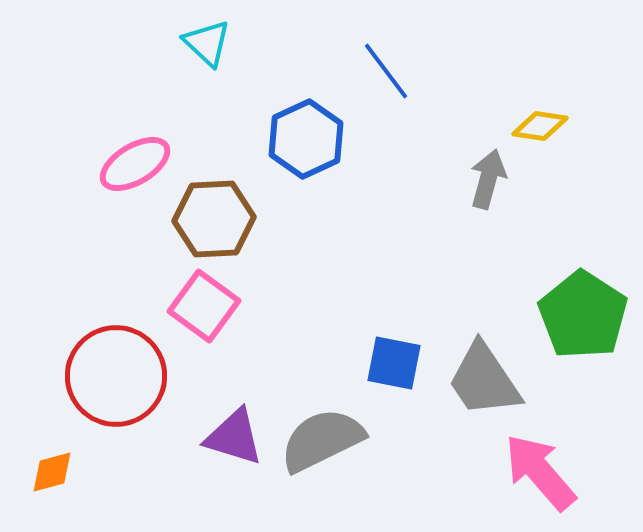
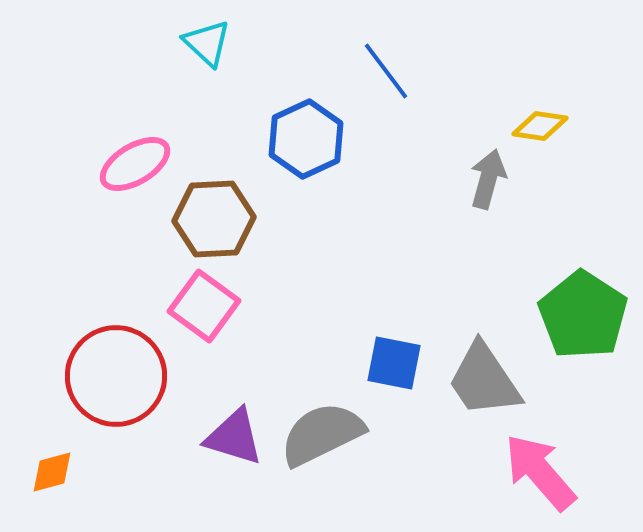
gray semicircle: moved 6 px up
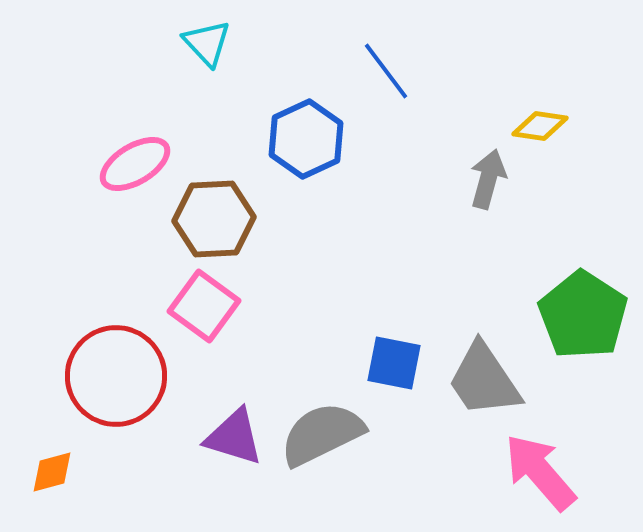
cyan triangle: rotated 4 degrees clockwise
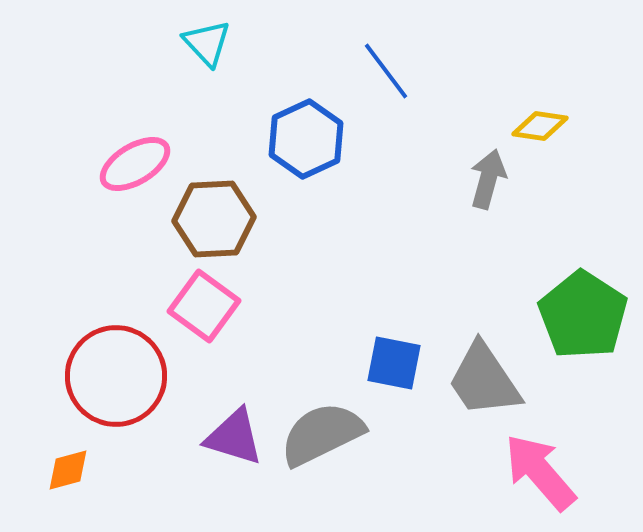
orange diamond: moved 16 px right, 2 px up
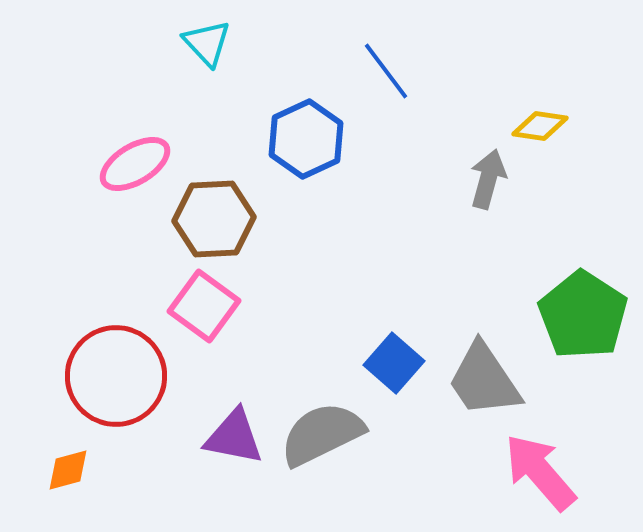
blue square: rotated 30 degrees clockwise
purple triangle: rotated 6 degrees counterclockwise
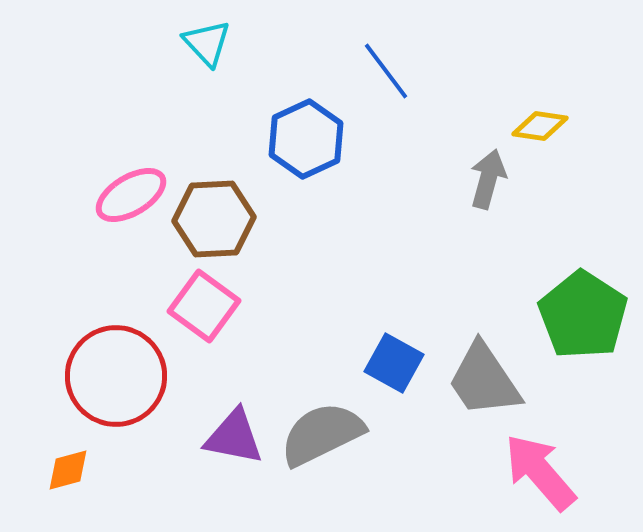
pink ellipse: moved 4 px left, 31 px down
blue square: rotated 12 degrees counterclockwise
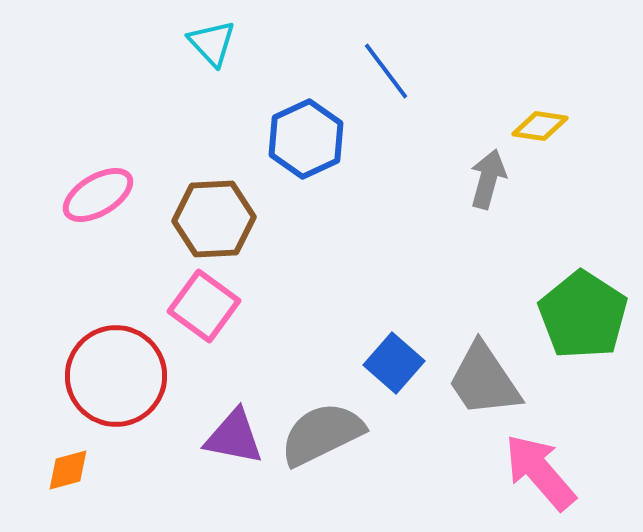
cyan triangle: moved 5 px right
pink ellipse: moved 33 px left
blue square: rotated 12 degrees clockwise
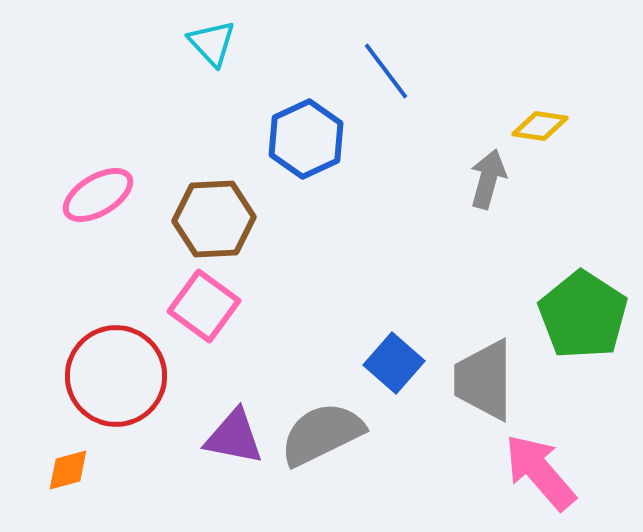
gray trapezoid: rotated 34 degrees clockwise
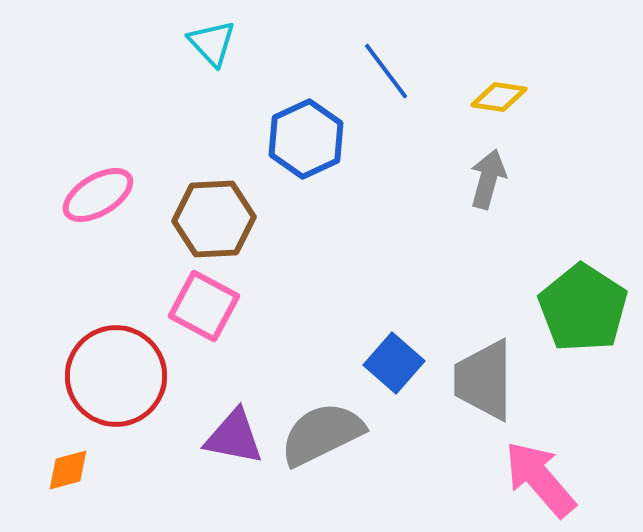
yellow diamond: moved 41 px left, 29 px up
pink square: rotated 8 degrees counterclockwise
green pentagon: moved 7 px up
pink arrow: moved 7 px down
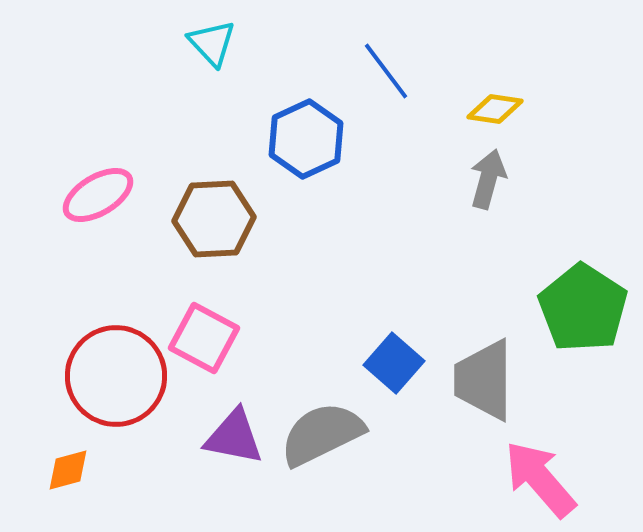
yellow diamond: moved 4 px left, 12 px down
pink square: moved 32 px down
